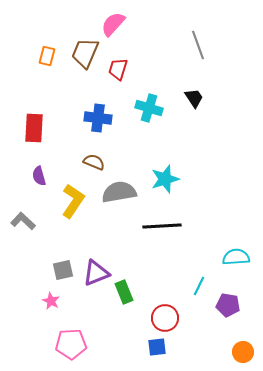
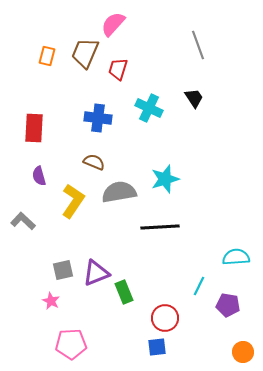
cyan cross: rotated 8 degrees clockwise
black line: moved 2 px left, 1 px down
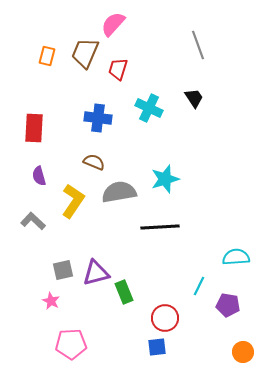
gray L-shape: moved 10 px right
purple triangle: rotated 8 degrees clockwise
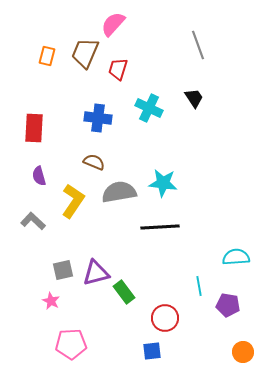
cyan star: moved 2 px left, 4 px down; rotated 24 degrees clockwise
cyan line: rotated 36 degrees counterclockwise
green rectangle: rotated 15 degrees counterclockwise
blue square: moved 5 px left, 4 px down
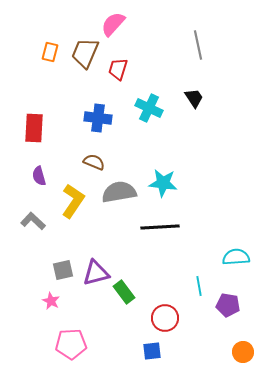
gray line: rotated 8 degrees clockwise
orange rectangle: moved 3 px right, 4 px up
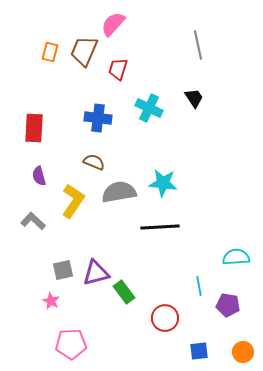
brown trapezoid: moved 1 px left, 2 px up
blue square: moved 47 px right
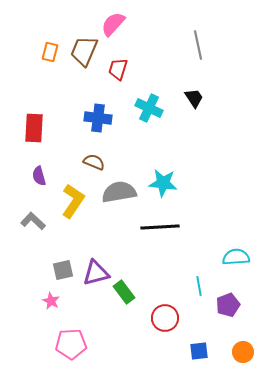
purple pentagon: rotated 30 degrees counterclockwise
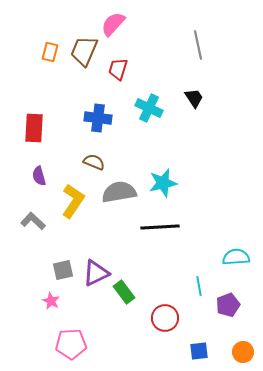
cyan star: rotated 20 degrees counterclockwise
purple triangle: rotated 12 degrees counterclockwise
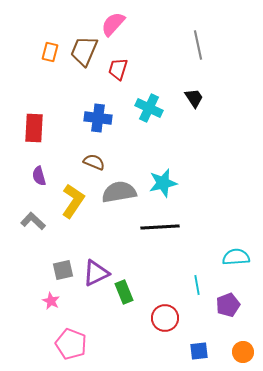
cyan line: moved 2 px left, 1 px up
green rectangle: rotated 15 degrees clockwise
pink pentagon: rotated 24 degrees clockwise
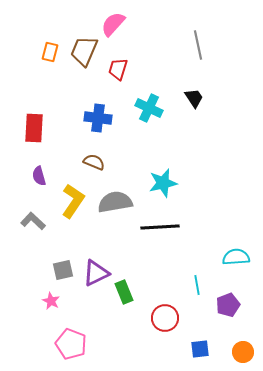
gray semicircle: moved 4 px left, 10 px down
blue square: moved 1 px right, 2 px up
